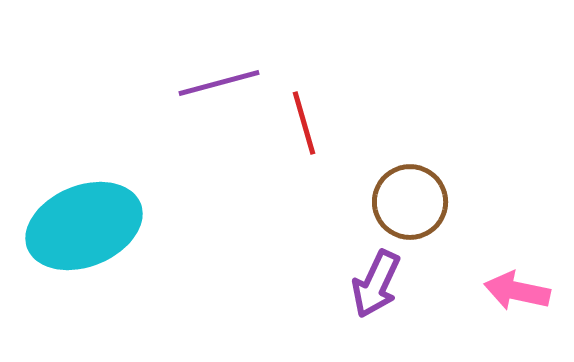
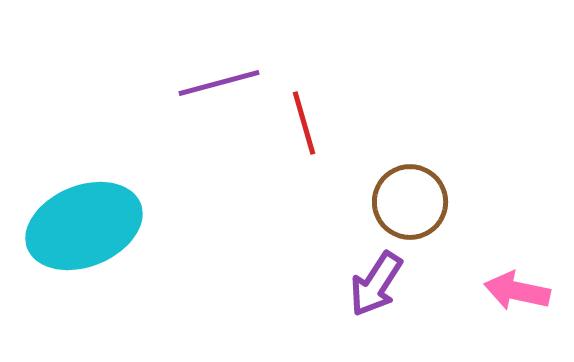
purple arrow: rotated 8 degrees clockwise
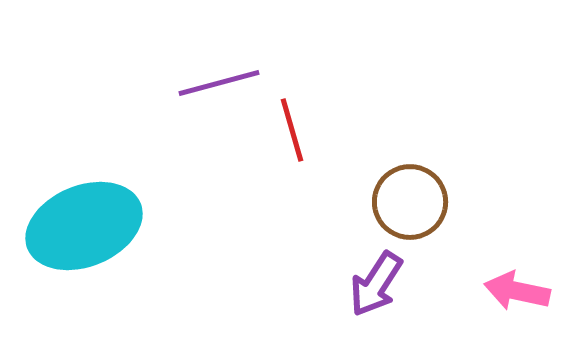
red line: moved 12 px left, 7 px down
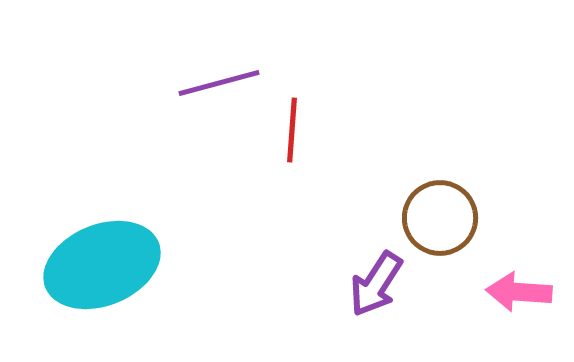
red line: rotated 20 degrees clockwise
brown circle: moved 30 px right, 16 px down
cyan ellipse: moved 18 px right, 39 px down
pink arrow: moved 2 px right, 1 px down; rotated 8 degrees counterclockwise
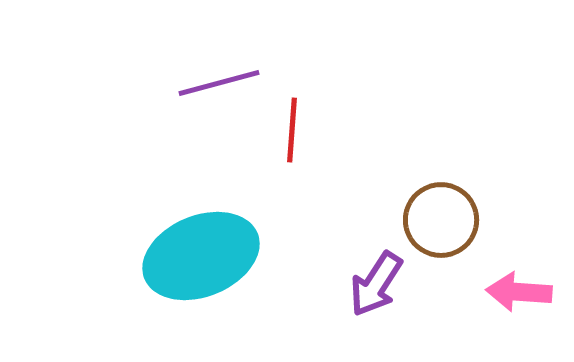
brown circle: moved 1 px right, 2 px down
cyan ellipse: moved 99 px right, 9 px up
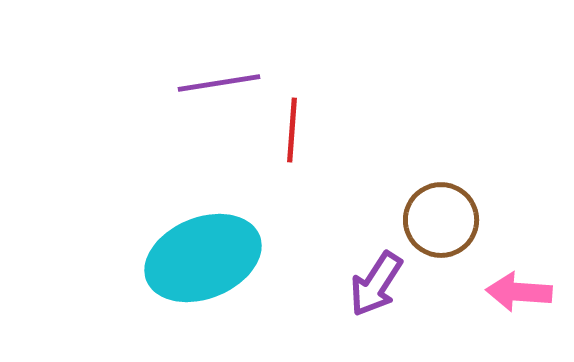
purple line: rotated 6 degrees clockwise
cyan ellipse: moved 2 px right, 2 px down
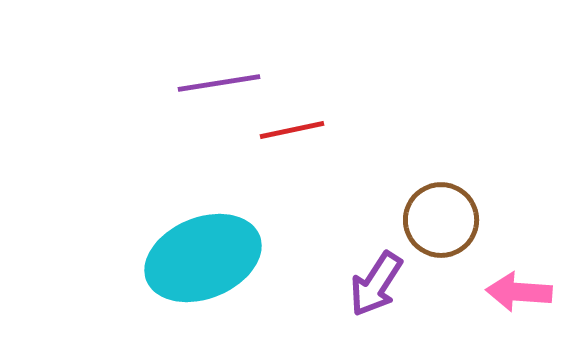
red line: rotated 74 degrees clockwise
